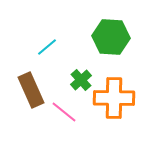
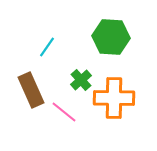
cyan line: rotated 15 degrees counterclockwise
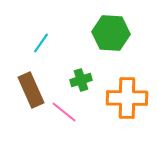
green hexagon: moved 4 px up
cyan line: moved 6 px left, 4 px up
green cross: rotated 25 degrees clockwise
orange cross: moved 13 px right
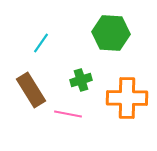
brown rectangle: rotated 8 degrees counterclockwise
pink line: moved 4 px right, 2 px down; rotated 28 degrees counterclockwise
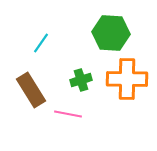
orange cross: moved 19 px up
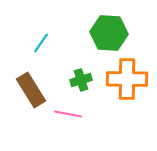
green hexagon: moved 2 px left
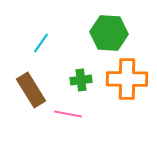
green cross: rotated 10 degrees clockwise
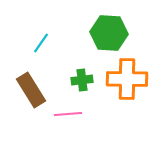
green cross: moved 1 px right
pink line: rotated 16 degrees counterclockwise
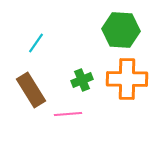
green hexagon: moved 12 px right, 3 px up
cyan line: moved 5 px left
green cross: rotated 15 degrees counterclockwise
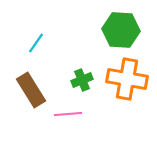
orange cross: rotated 9 degrees clockwise
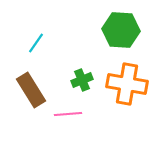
orange cross: moved 5 px down
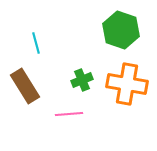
green hexagon: rotated 15 degrees clockwise
cyan line: rotated 50 degrees counterclockwise
brown rectangle: moved 6 px left, 4 px up
pink line: moved 1 px right
